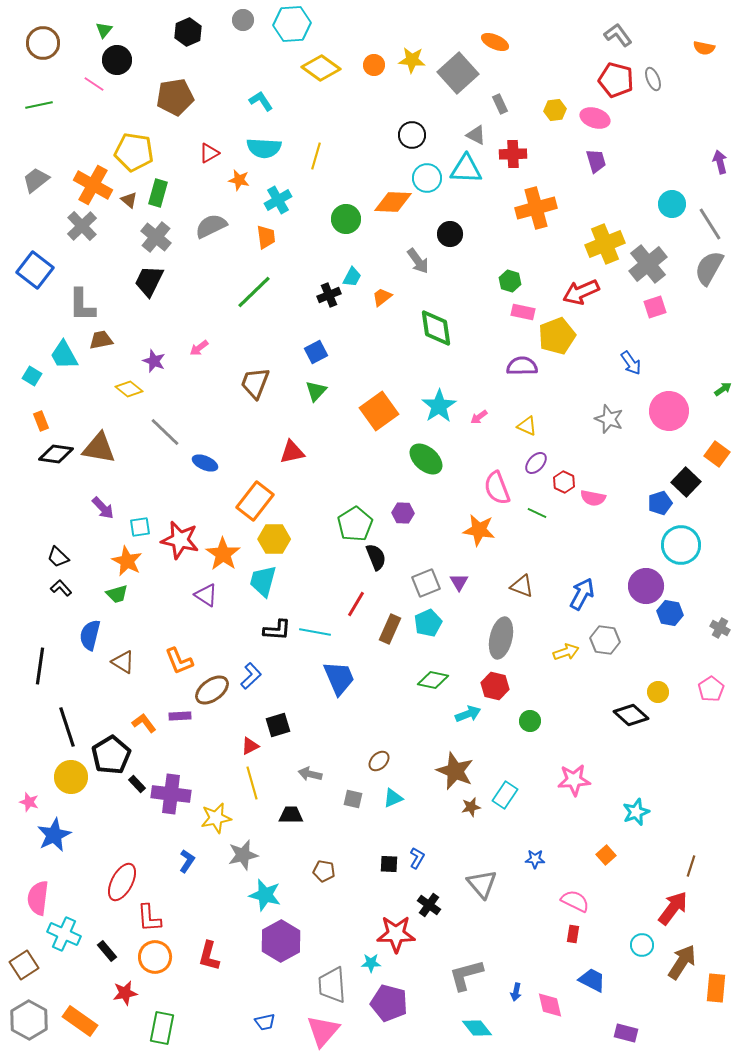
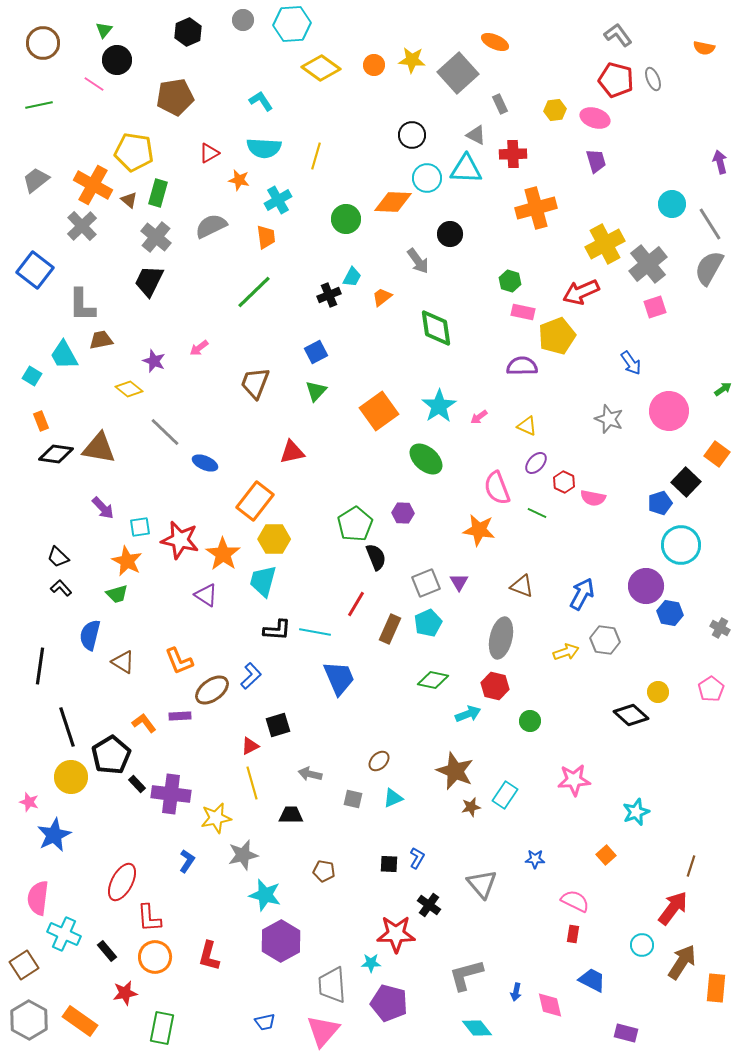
yellow cross at (605, 244): rotated 6 degrees counterclockwise
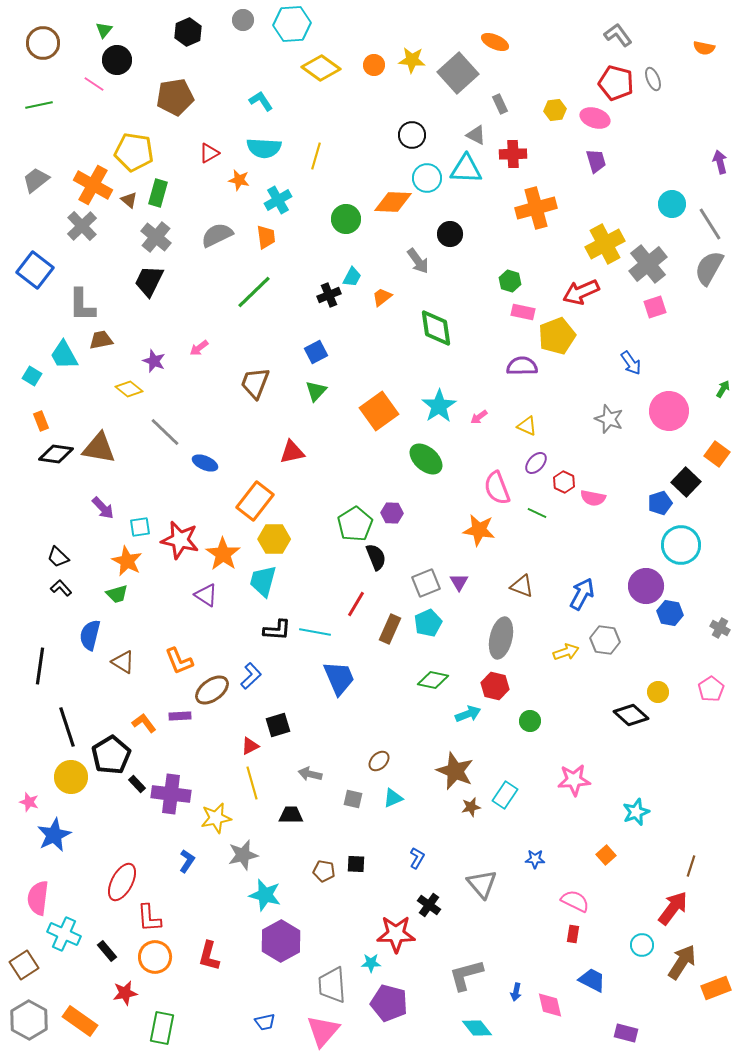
red pentagon at (616, 80): moved 3 px down
gray semicircle at (211, 226): moved 6 px right, 9 px down
green arrow at (723, 389): rotated 24 degrees counterclockwise
purple hexagon at (403, 513): moved 11 px left
black square at (389, 864): moved 33 px left
orange rectangle at (716, 988): rotated 64 degrees clockwise
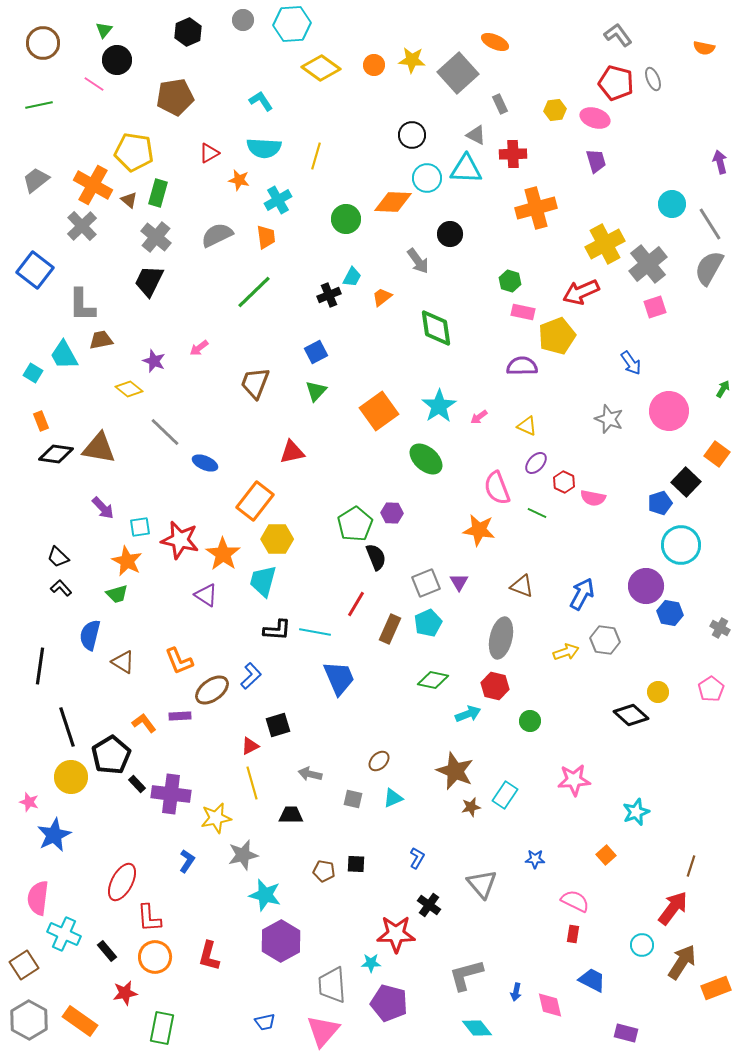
cyan square at (32, 376): moved 1 px right, 3 px up
yellow hexagon at (274, 539): moved 3 px right
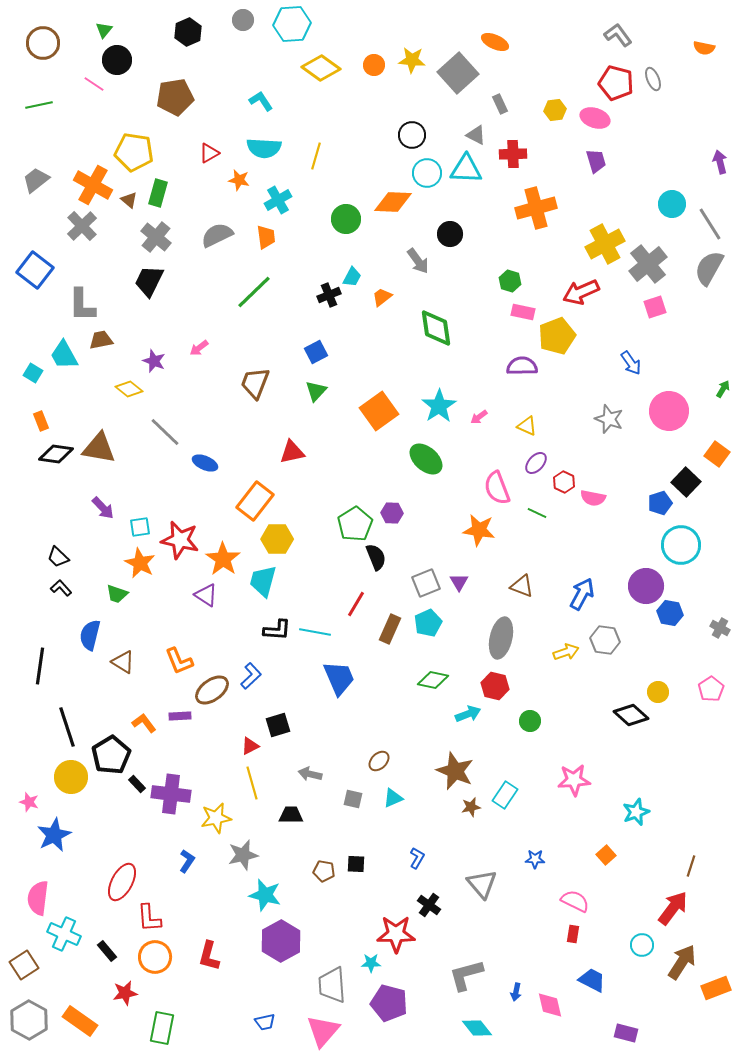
cyan circle at (427, 178): moved 5 px up
orange star at (223, 554): moved 5 px down
orange star at (127, 561): moved 13 px right, 2 px down
green trapezoid at (117, 594): rotated 35 degrees clockwise
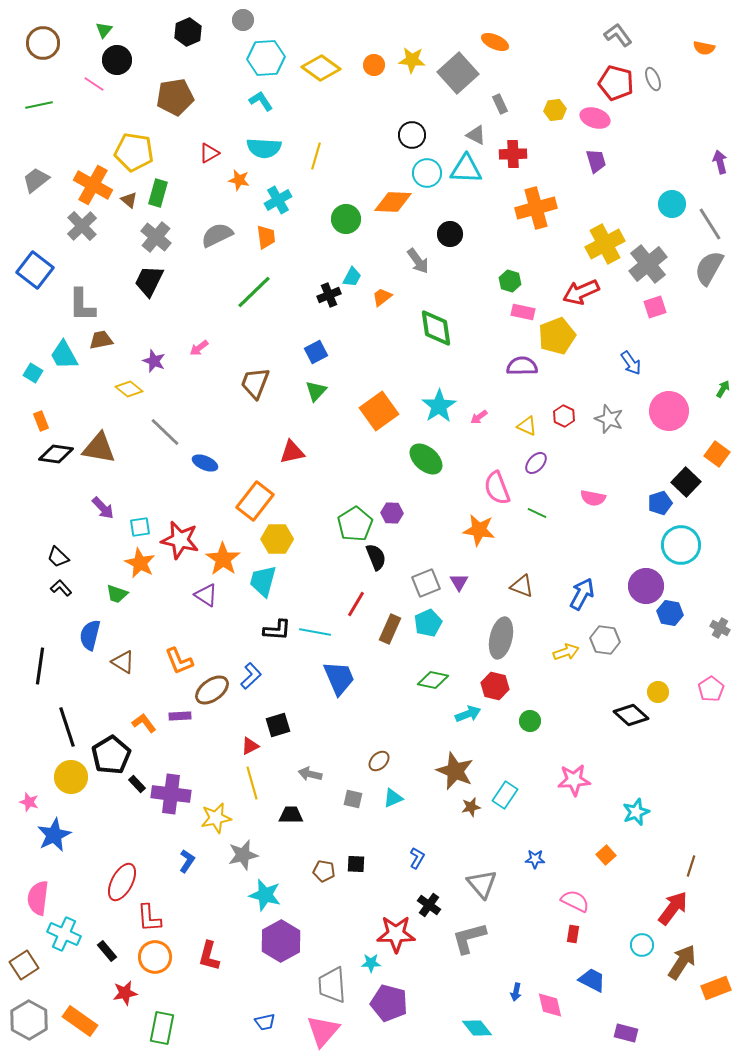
cyan hexagon at (292, 24): moved 26 px left, 34 px down
red hexagon at (564, 482): moved 66 px up
gray L-shape at (466, 975): moved 3 px right, 37 px up
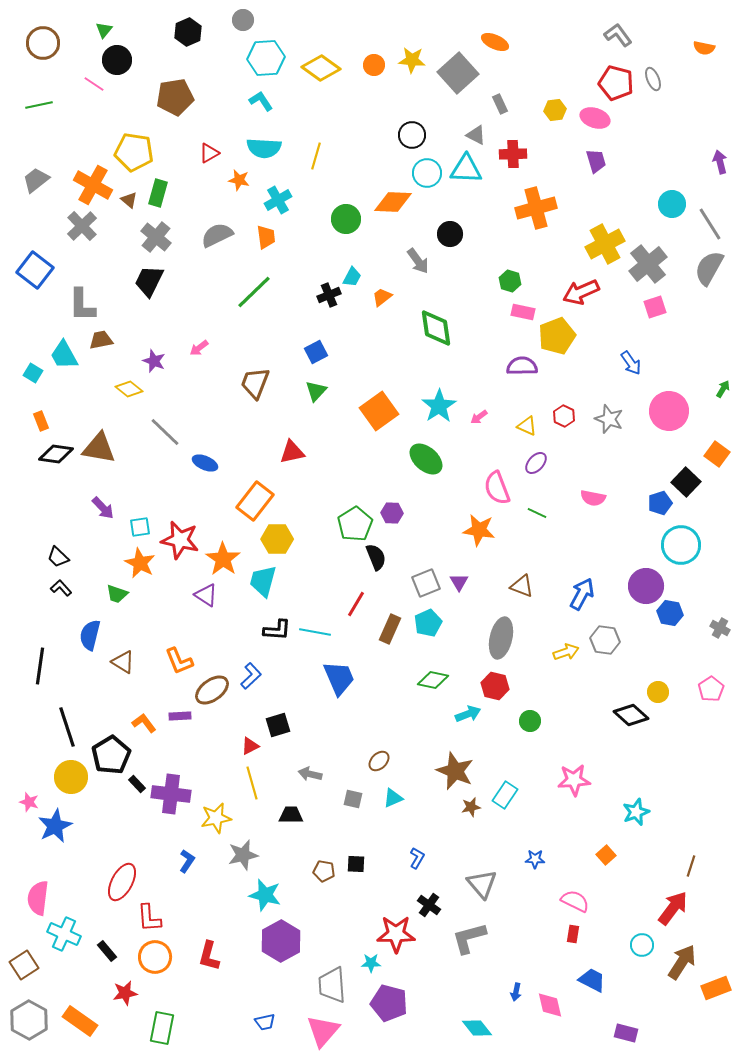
blue star at (54, 835): moved 1 px right, 9 px up
